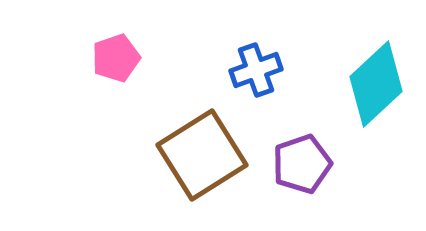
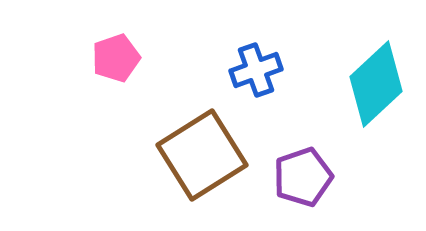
purple pentagon: moved 1 px right, 13 px down
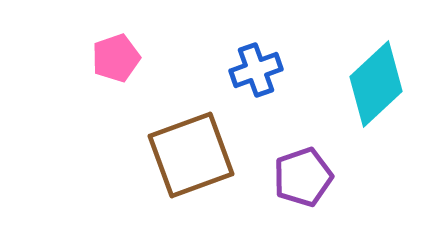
brown square: moved 11 px left; rotated 12 degrees clockwise
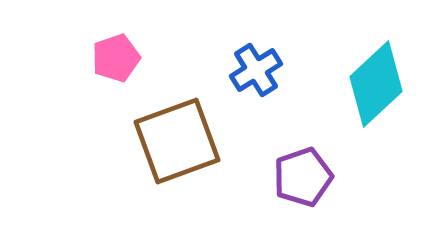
blue cross: rotated 12 degrees counterclockwise
brown square: moved 14 px left, 14 px up
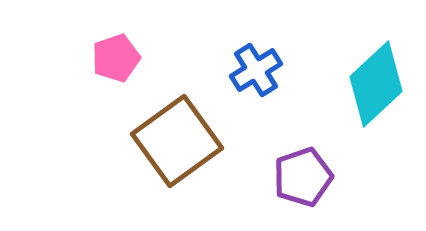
brown square: rotated 16 degrees counterclockwise
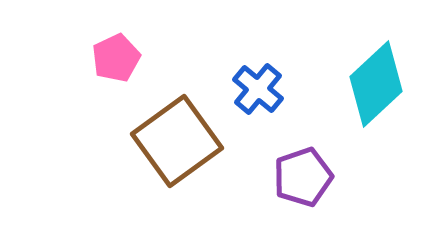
pink pentagon: rotated 6 degrees counterclockwise
blue cross: moved 2 px right, 19 px down; rotated 18 degrees counterclockwise
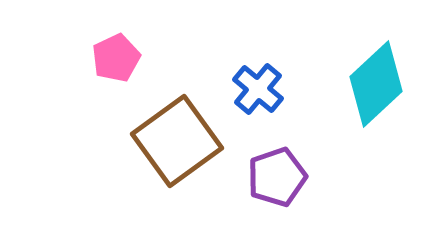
purple pentagon: moved 26 px left
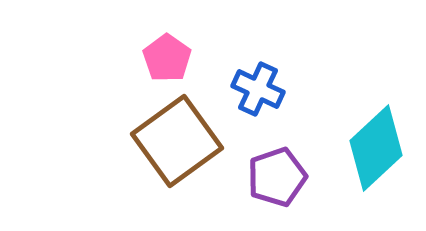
pink pentagon: moved 51 px right; rotated 12 degrees counterclockwise
cyan diamond: moved 64 px down
blue cross: rotated 15 degrees counterclockwise
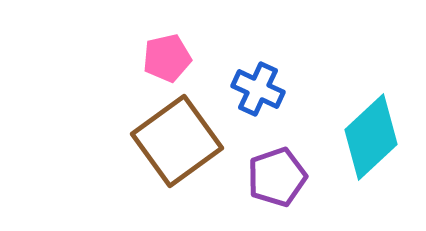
pink pentagon: rotated 24 degrees clockwise
cyan diamond: moved 5 px left, 11 px up
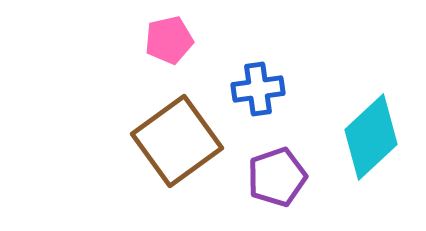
pink pentagon: moved 2 px right, 18 px up
blue cross: rotated 33 degrees counterclockwise
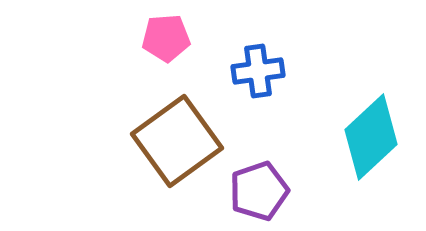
pink pentagon: moved 3 px left, 2 px up; rotated 9 degrees clockwise
blue cross: moved 18 px up
purple pentagon: moved 18 px left, 14 px down
